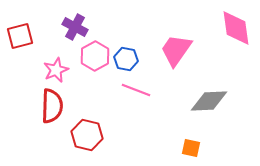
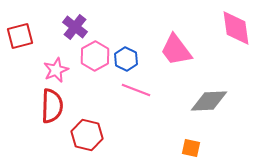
purple cross: rotated 10 degrees clockwise
pink trapezoid: rotated 72 degrees counterclockwise
blue hexagon: rotated 15 degrees clockwise
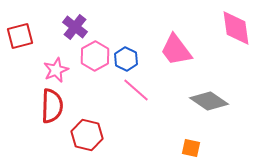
pink line: rotated 20 degrees clockwise
gray diamond: rotated 36 degrees clockwise
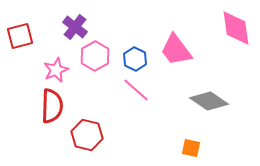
blue hexagon: moved 9 px right
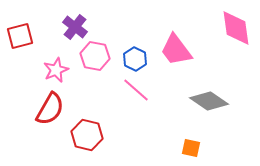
pink hexagon: rotated 20 degrees counterclockwise
red semicircle: moved 2 px left, 3 px down; rotated 28 degrees clockwise
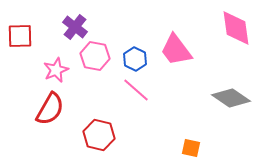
red square: rotated 12 degrees clockwise
gray diamond: moved 22 px right, 3 px up
red hexagon: moved 12 px right
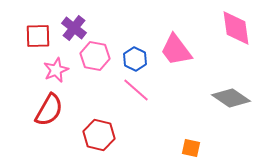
purple cross: moved 1 px left, 1 px down
red square: moved 18 px right
red semicircle: moved 1 px left, 1 px down
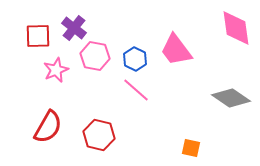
red semicircle: moved 1 px left, 17 px down
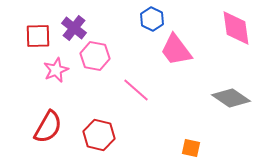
blue hexagon: moved 17 px right, 40 px up
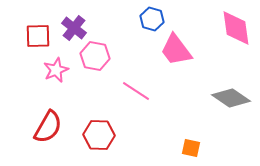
blue hexagon: rotated 10 degrees counterclockwise
pink line: moved 1 px down; rotated 8 degrees counterclockwise
red hexagon: rotated 12 degrees counterclockwise
